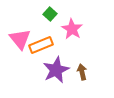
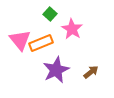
pink triangle: moved 1 px down
orange rectangle: moved 2 px up
brown arrow: moved 9 px right; rotated 63 degrees clockwise
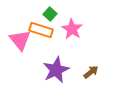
orange rectangle: moved 13 px up; rotated 40 degrees clockwise
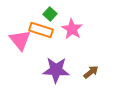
purple star: rotated 28 degrees clockwise
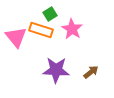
green square: rotated 16 degrees clockwise
pink triangle: moved 4 px left, 3 px up
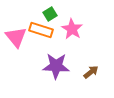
purple star: moved 4 px up
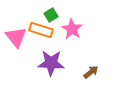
green square: moved 1 px right, 1 px down
purple star: moved 5 px left, 3 px up
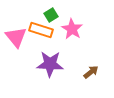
purple star: moved 1 px left, 1 px down
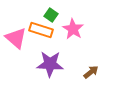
green square: rotated 24 degrees counterclockwise
pink star: moved 1 px right
pink triangle: moved 1 px down; rotated 10 degrees counterclockwise
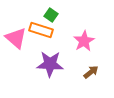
pink star: moved 11 px right, 12 px down; rotated 10 degrees clockwise
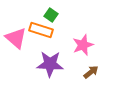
pink star: moved 1 px left, 4 px down; rotated 10 degrees clockwise
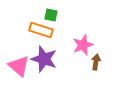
green square: rotated 24 degrees counterclockwise
pink triangle: moved 3 px right, 28 px down
purple star: moved 6 px left, 5 px up; rotated 16 degrees clockwise
brown arrow: moved 5 px right, 10 px up; rotated 42 degrees counterclockwise
